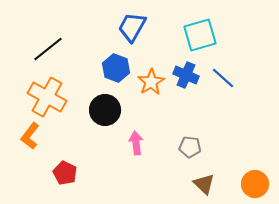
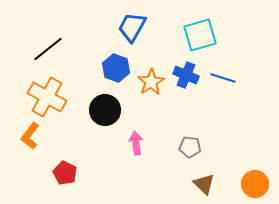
blue line: rotated 25 degrees counterclockwise
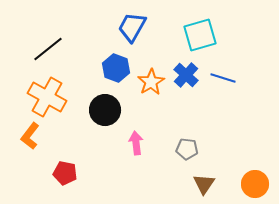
blue cross: rotated 20 degrees clockwise
gray pentagon: moved 3 px left, 2 px down
red pentagon: rotated 15 degrees counterclockwise
brown triangle: rotated 20 degrees clockwise
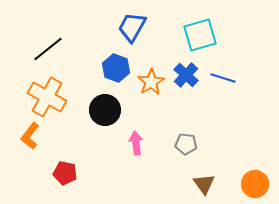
gray pentagon: moved 1 px left, 5 px up
brown triangle: rotated 10 degrees counterclockwise
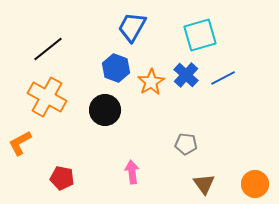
blue line: rotated 45 degrees counterclockwise
orange L-shape: moved 10 px left, 7 px down; rotated 24 degrees clockwise
pink arrow: moved 4 px left, 29 px down
red pentagon: moved 3 px left, 5 px down
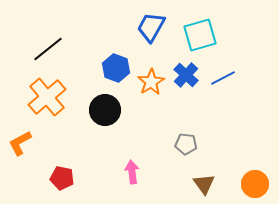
blue trapezoid: moved 19 px right
orange cross: rotated 21 degrees clockwise
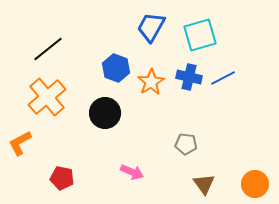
blue cross: moved 3 px right, 2 px down; rotated 30 degrees counterclockwise
black circle: moved 3 px down
pink arrow: rotated 120 degrees clockwise
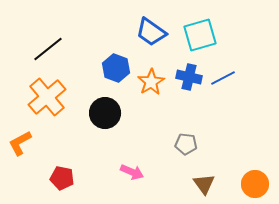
blue trapezoid: moved 5 px down; rotated 84 degrees counterclockwise
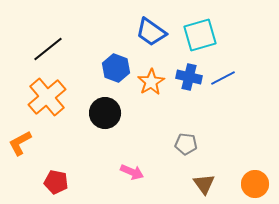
red pentagon: moved 6 px left, 4 px down
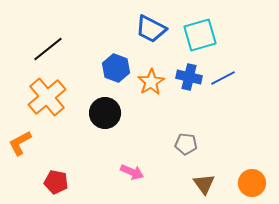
blue trapezoid: moved 3 px up; rotated 8 degrees counterclockwise
orange circle: moved 3 px left, 1 px up
